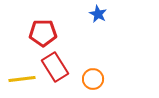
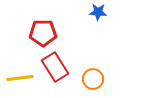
blue star: moved 2 px up; rotated 24 degrees counterclockwise
yellow line: moved 2 px left, 1 px up
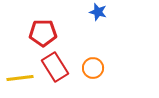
blue star: rotated 12 degrees clockwise
orange circle: moved 11 px up
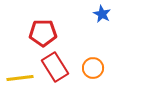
blue star: moved 4 px right, 2 px down; rotated 12 degrees clockwise
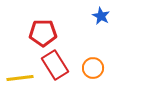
blue star: moved 1 px left, 2 px down
red rectangle: moved 2 px up
